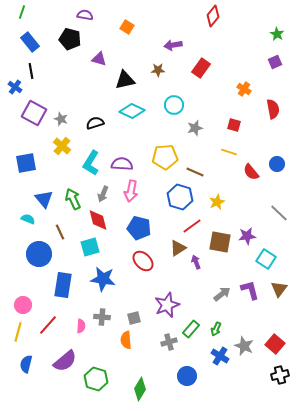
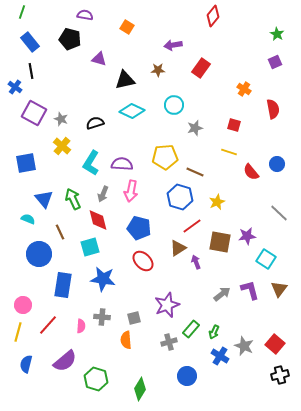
green arrow at (216, 329): moved 2 px left, 3 px down
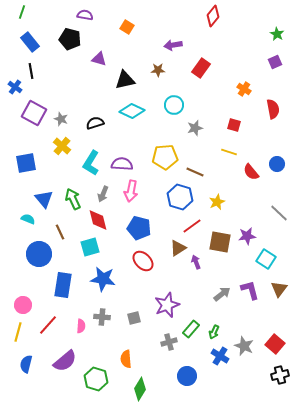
orange semicircle at (126, 340): moved 19 px down
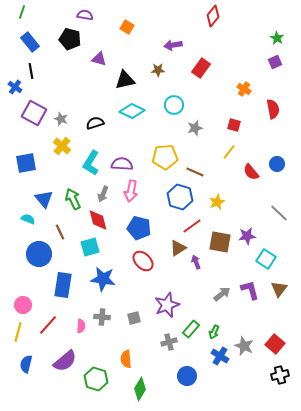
green star at (277, 34): moved 4 px down
yellow line at (229, 152): rotated 70 degrees counterclockwise
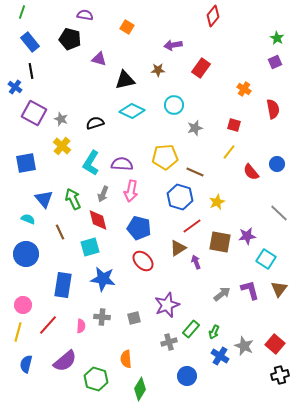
blue circle at (39, 254): moved 13 px left
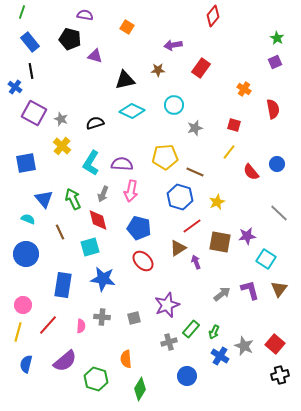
purple triangle at (99, 59): moved 4 px left, 3 px up
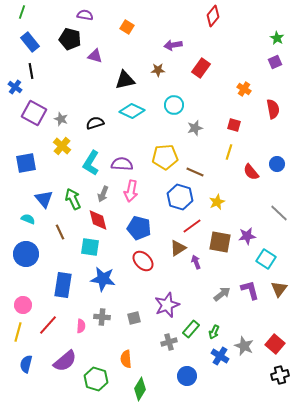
yellow line at (229, 152): rotated 21 degrees counterclockwise
cyan square at (90, 247): rotated 24 degrees clockwise
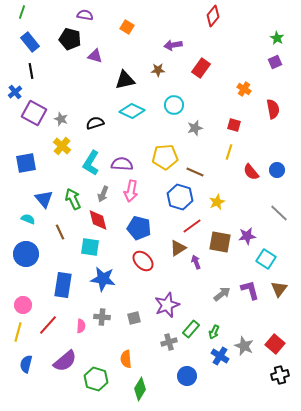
blue cross at (15, 87): moved 5 px down; rotated 16 degrees clockwise
blue circle at (277, 164): moved 6 px down
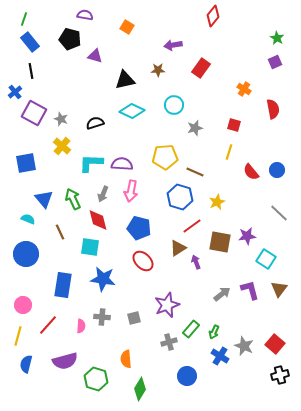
green line at (22, 12): moved 2 px right, 7 px down
cyan L-shape at (91, 163): rotated 60 degrees clockwise
yellow line at (18, 332): moved 4 px down
purple semicircle at (65, 361): rotated 25 degrees clockwise
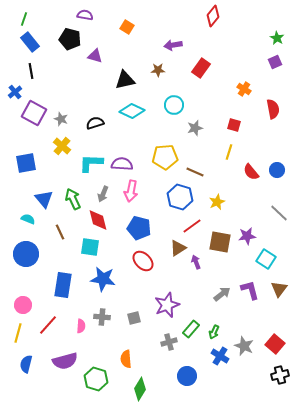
yellow line at (18, 336): moved 3 px up
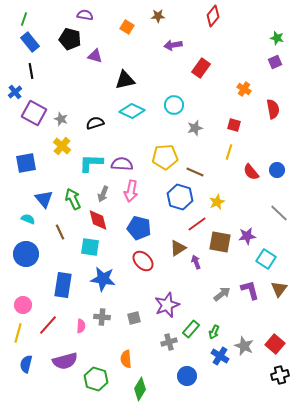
green star at (277, 38): rotated 16 degrees counterclockwise
brown star at (158, 70): moved 54 px up
red line at (192, 226): moved 5 px right, 2 px up
